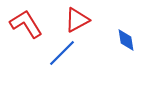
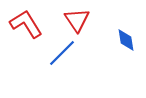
red triangle: rotated 36 degrees counterclockwise
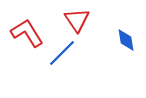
red L-shape: moved 1 px right, 9 px down
